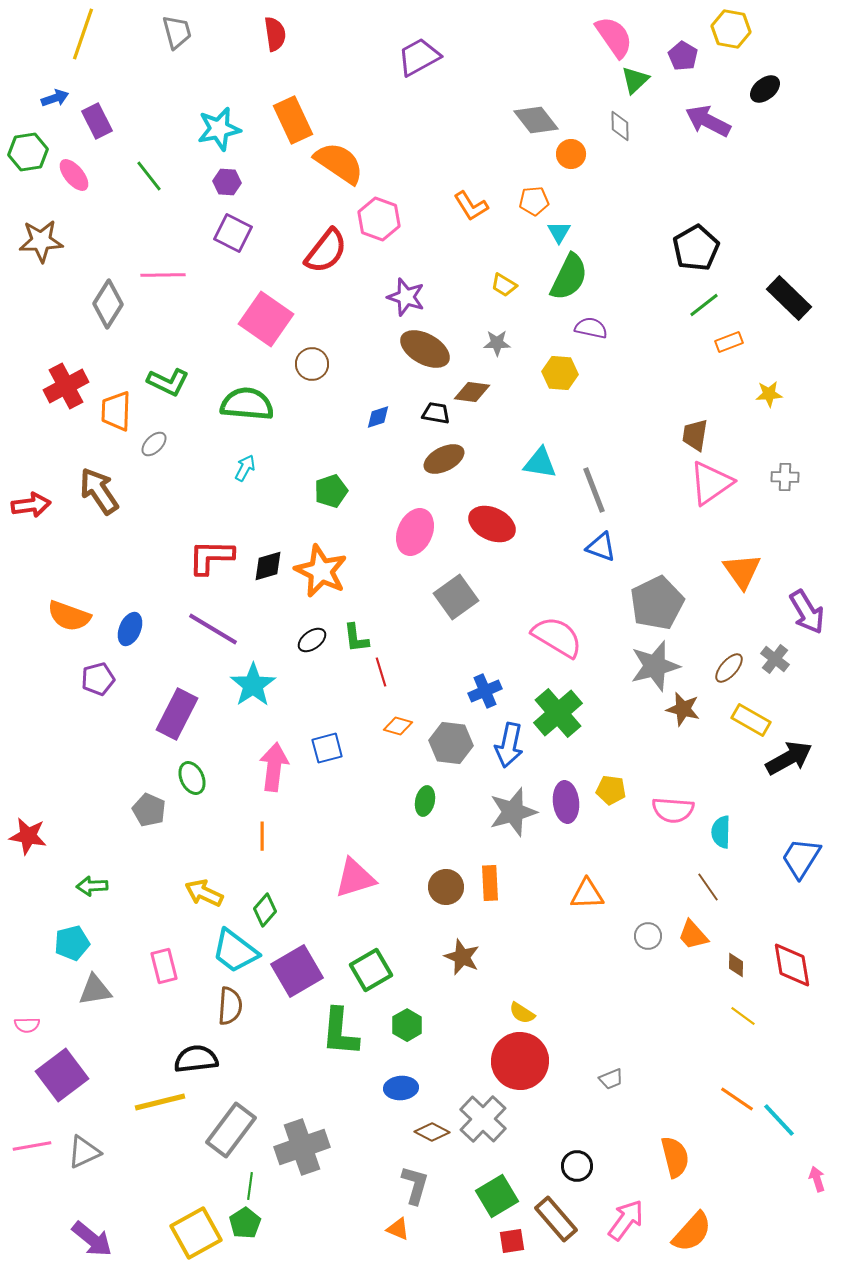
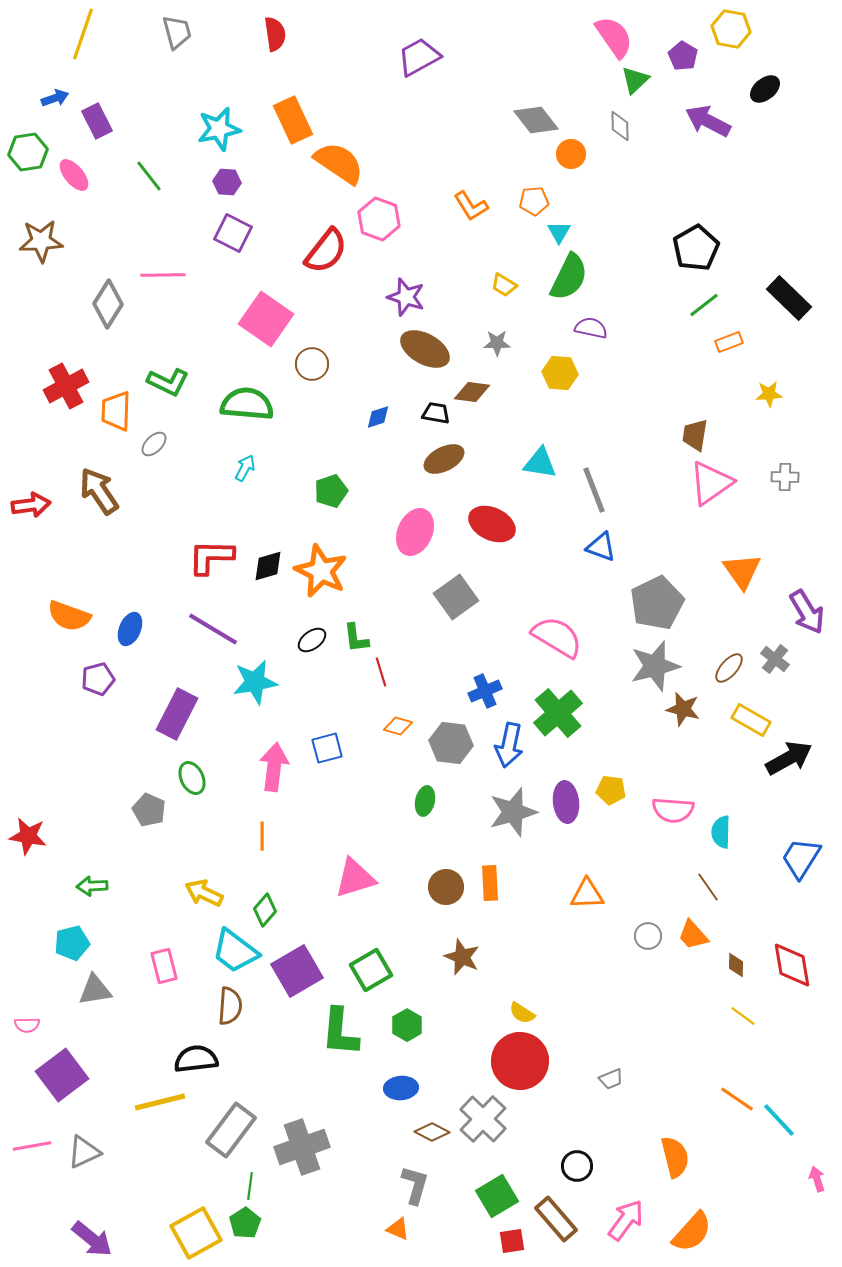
cyan star at (253, 685): moved 2 px right, 3 px up; rotated 24 degrees clockwise
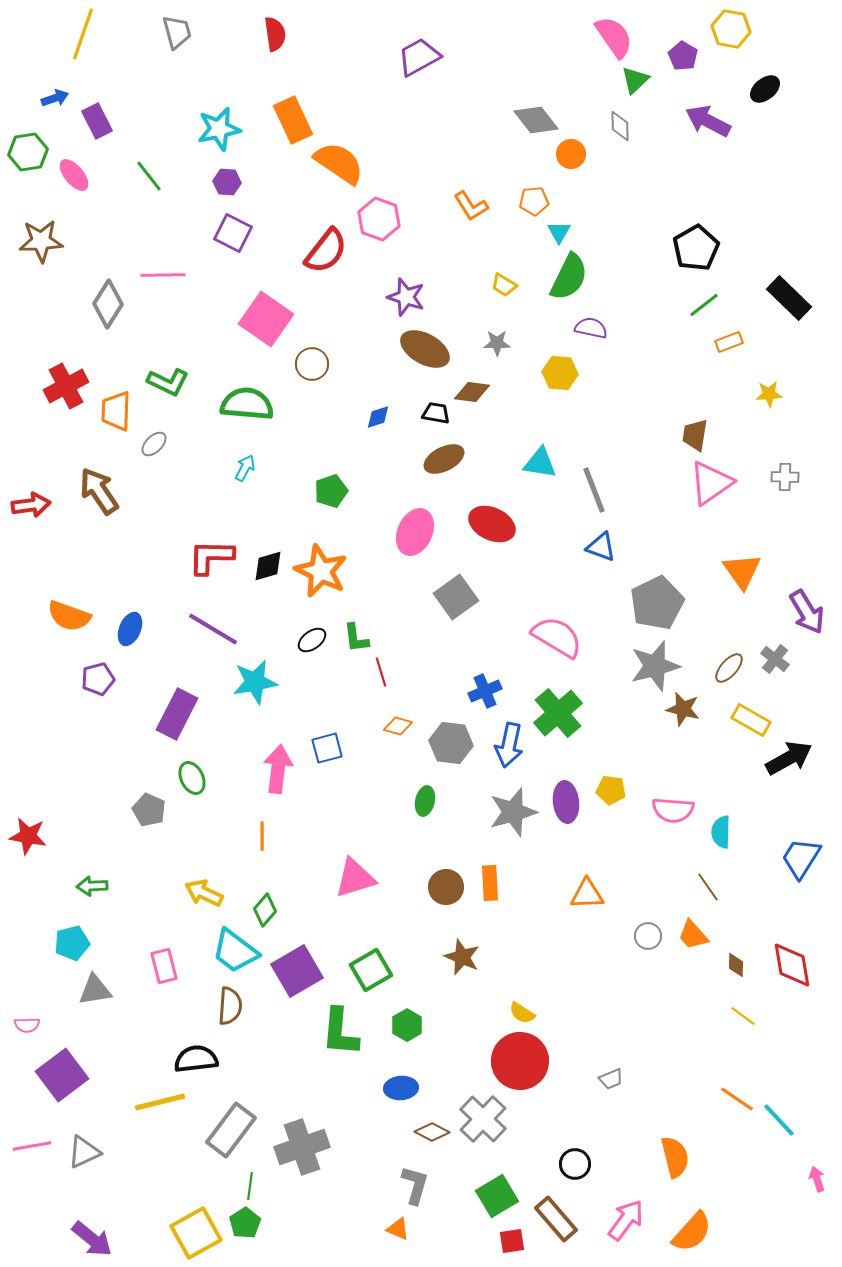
pink arrow at (274, 767): moved 4 px right, 2 px down
black circle at (577, 1166): moved 2 px left, 2 px up
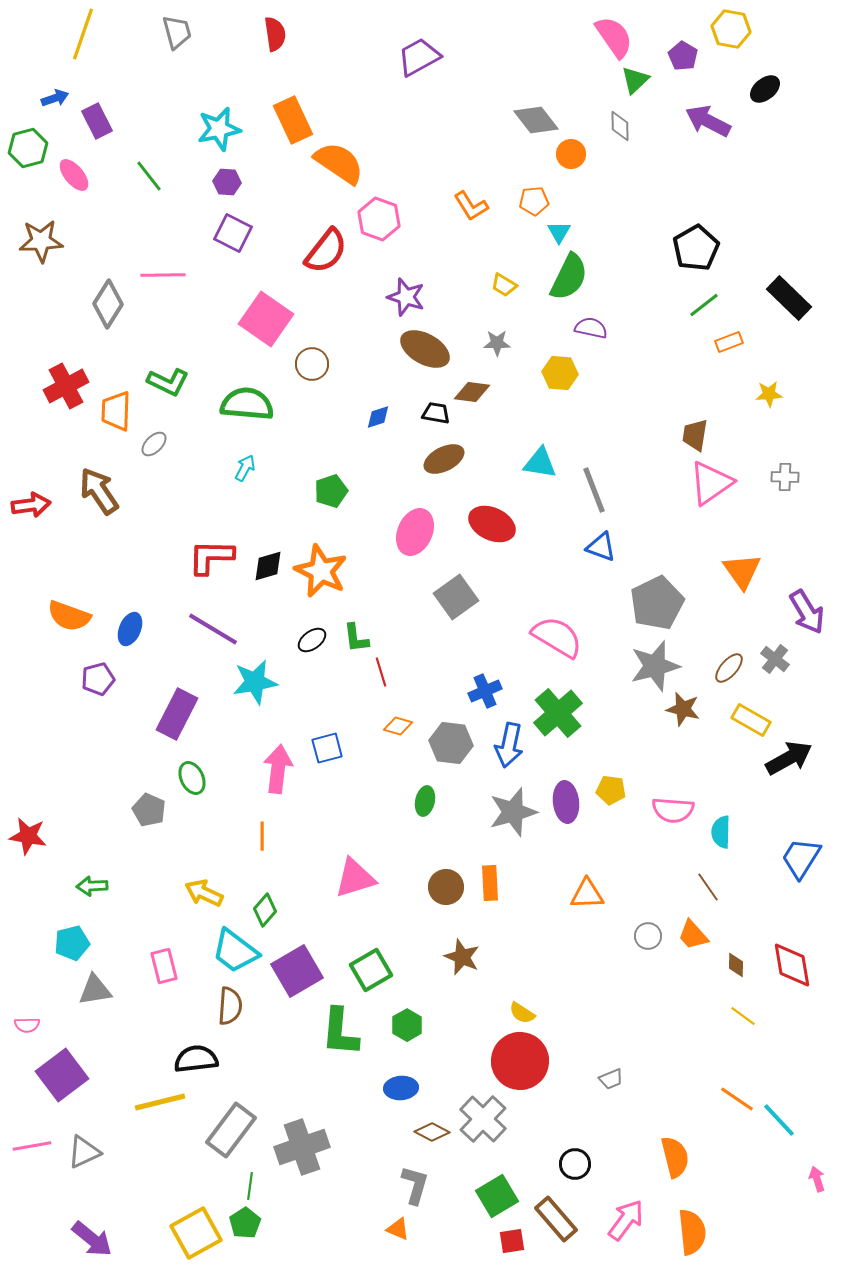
green hexagon at (28, 152): moved 4 px up; rotated 6 degrees counterclockwise
orange semicircle at (692, 1232): rotated 48 degrees counterclockwise
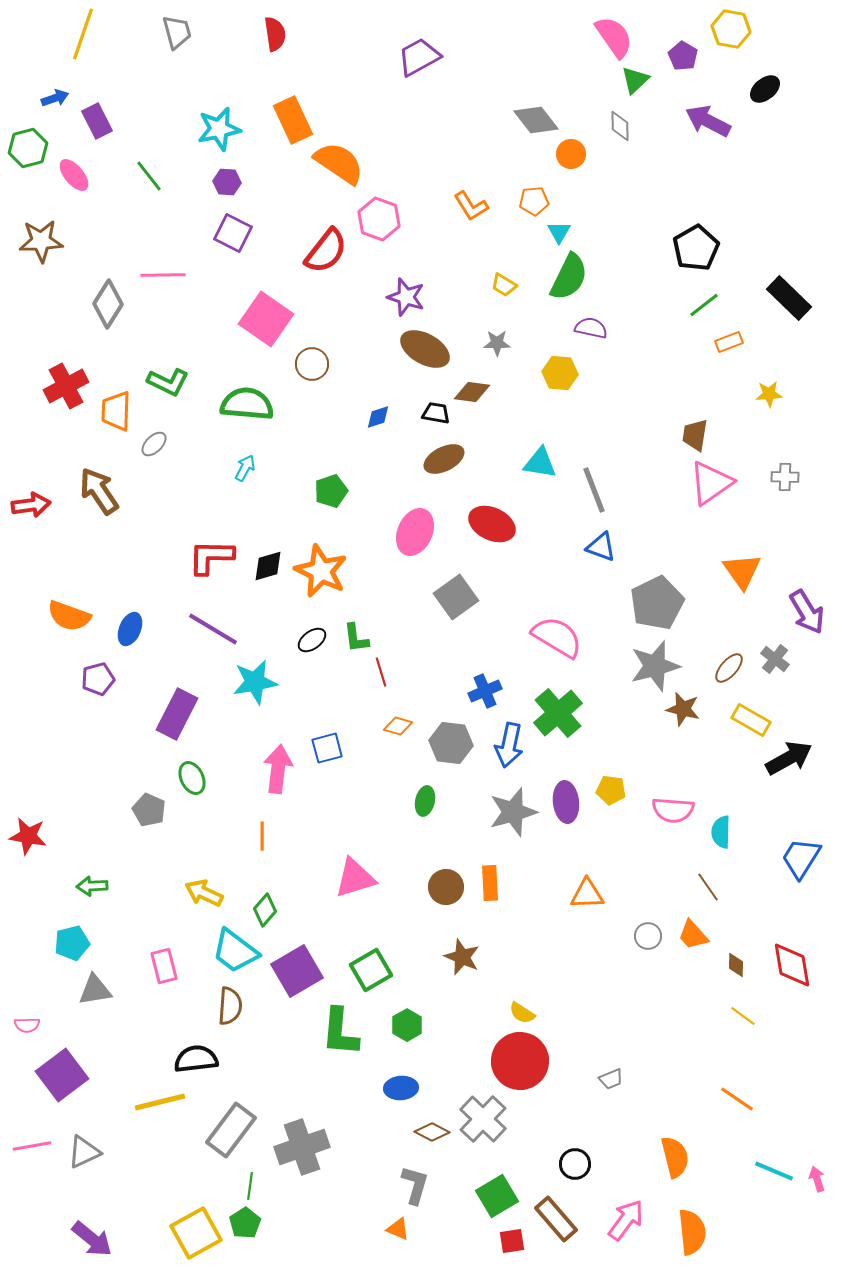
cyan line at (779, 1120): moved 5 px left, 51 px down; rotated 24 degrees counterclockwise
